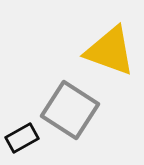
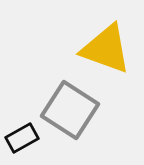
yellow triangle: moved 4 px left, 2 px up
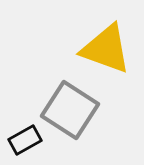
black rectangle: moved 3 px right, 2 px down
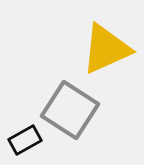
yellow triangle: rotated 44 degrees counterclockwise
